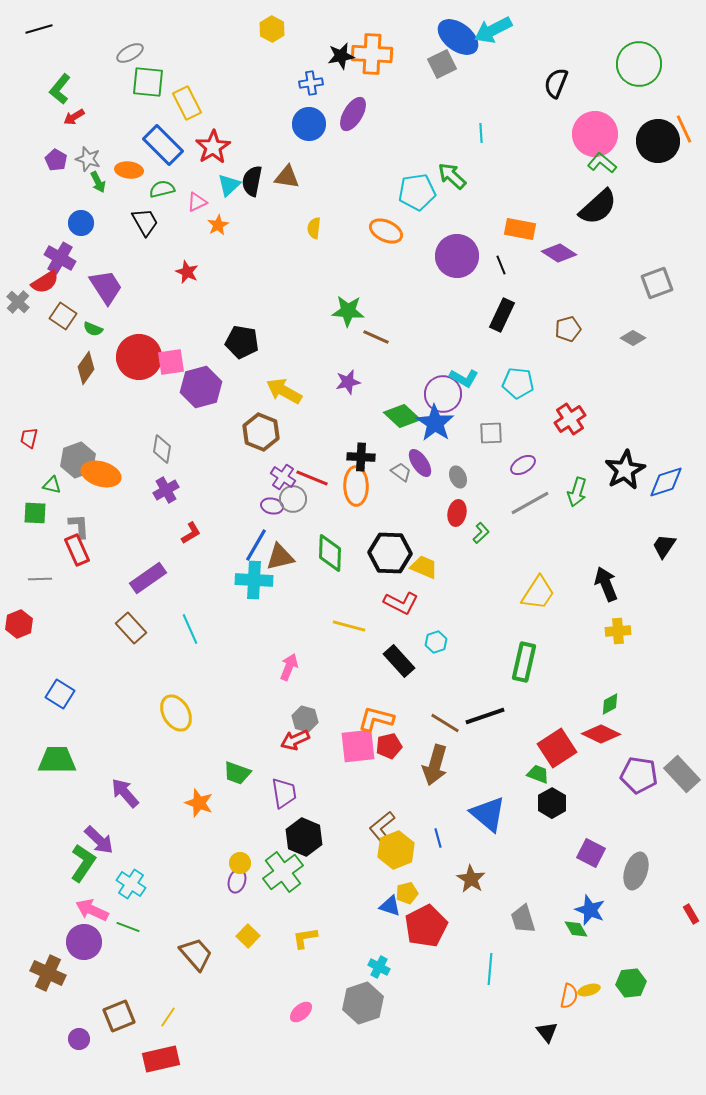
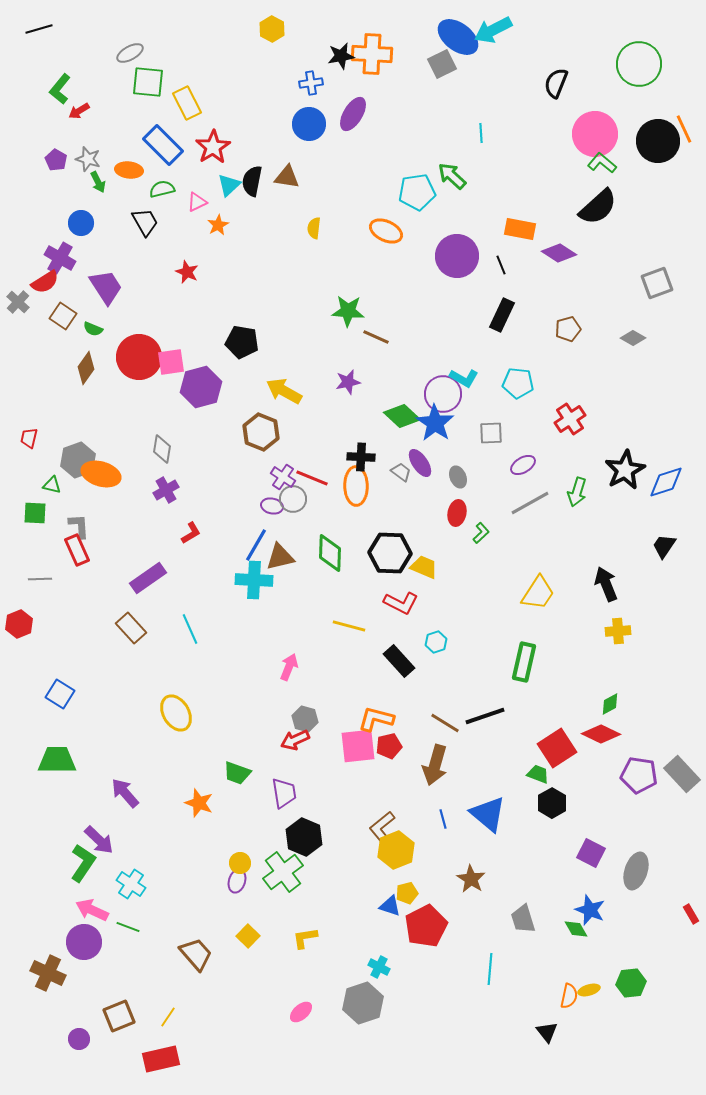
red arrow at (74, 117): moved 5 px right, 6 px up
blue line at (438, 838): moved 5 px right, 19 px up
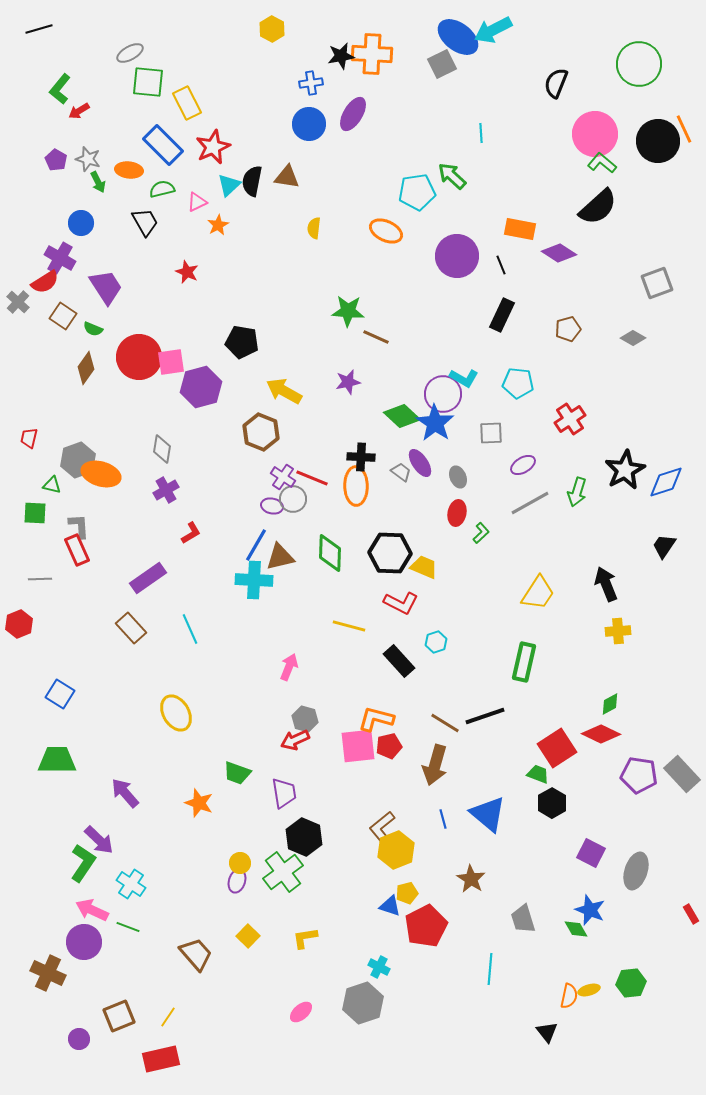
red star at (213, 147): rotated 8 degrees clockwise
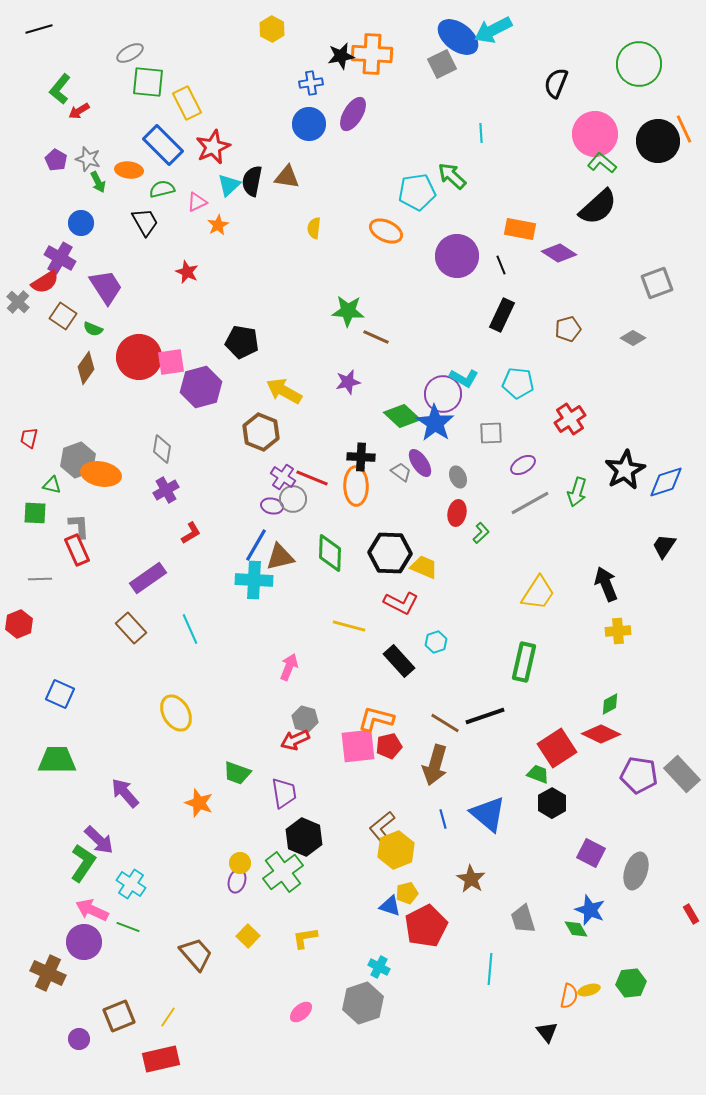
orange ellipse at (101, 474): rotated 6 degrees counterclockwise
blue square at (60, 694): rotated 8 degrees counterclockwise
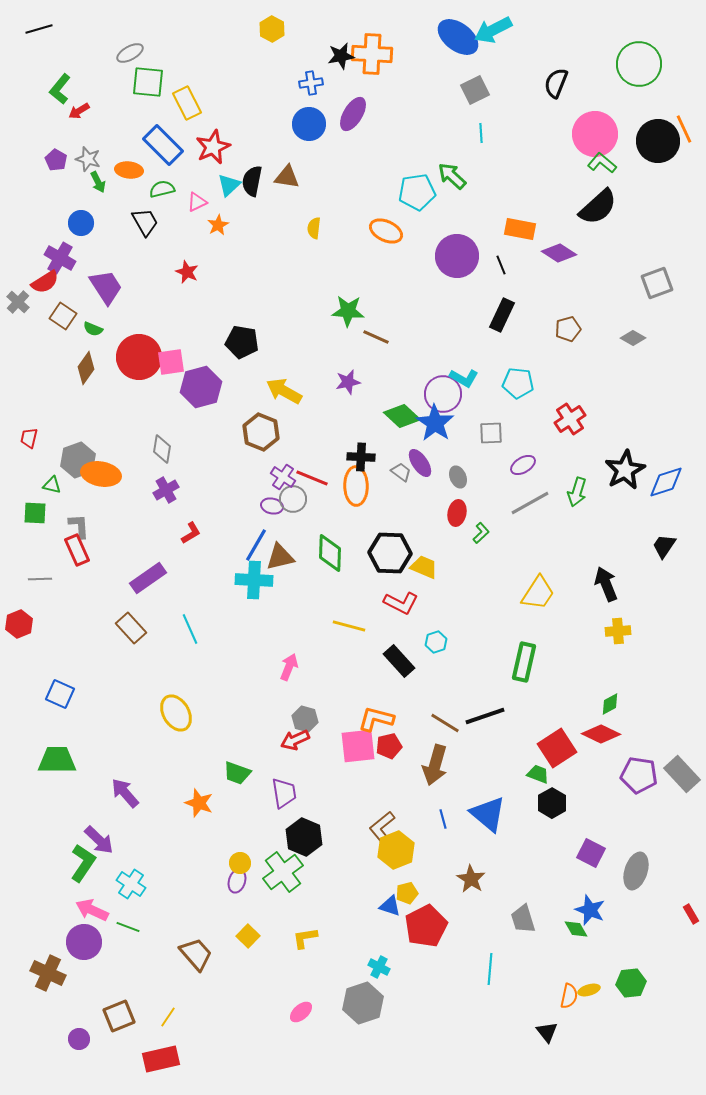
gray square at (442, 64): moved 33 px right, 26 px down
